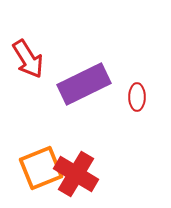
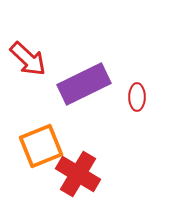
red arrow: rotated 15 degrees counterclockwise
orange square: moved 22 px up
red cross: moved 2 px right
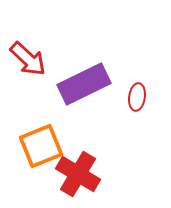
red ellipse: rotated 8 degrees clockwise
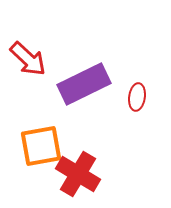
orange square: rotated 12 degrees clockwise
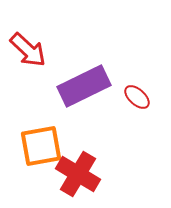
red arrow: moved 9 px up
purple rectangle: moved 2 px down
red ellipse: rotated 56 degrees counterclockwise
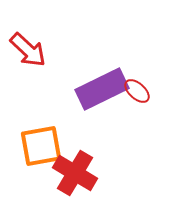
purple rectangle: moved 18 px right, 3 px down
red ellipse: moved 6 px up
red cross: moved 3 px left, 1 px up
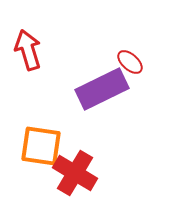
red arrow: rotated 150 degrees counterclockwise
red ellipse: moved 7 px left, 29 px up
orange square: rotated 18 degrees clockwise
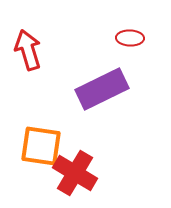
red ellipse: moved 24 px up; rotated 40 degrees counterclockwise
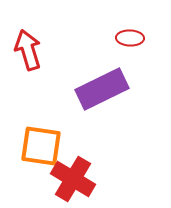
red cross: moved 2 px left, 6 px down
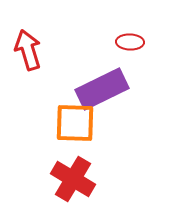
red ellipse: moved 4 px down
orange square: moved 34 px right, 23 px up; rotated 6 degrees counterclockwise
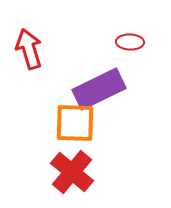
red arrow: moved 1 px right, 1 px up
purple rectangle: moved 3 px left
red cross: moved 1 px left, 7 px up; rotated 9 degrees clockwise
